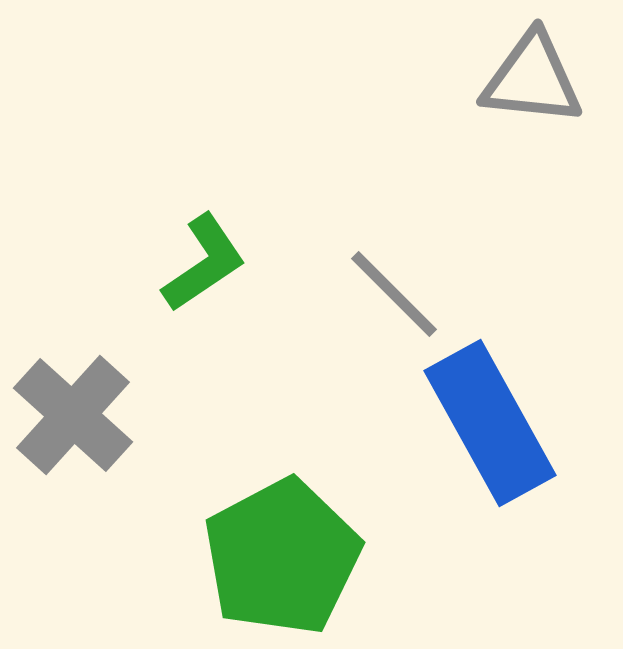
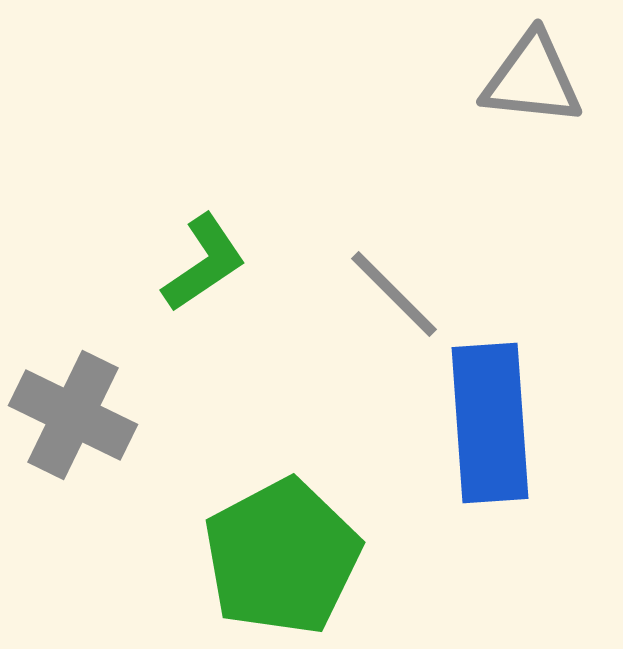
gray cross: rotated 16 degrees counterclockwise
blue rectangle: rotated 25 degrees clockwise
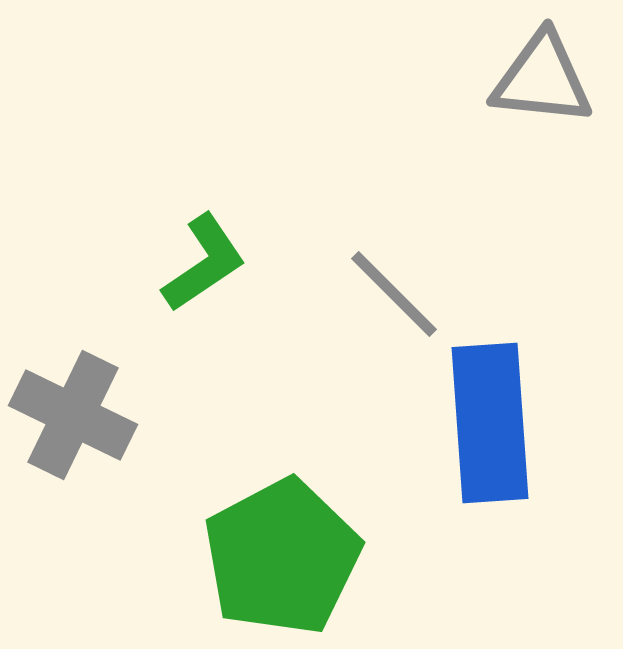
gray triangle: moved 10 px right
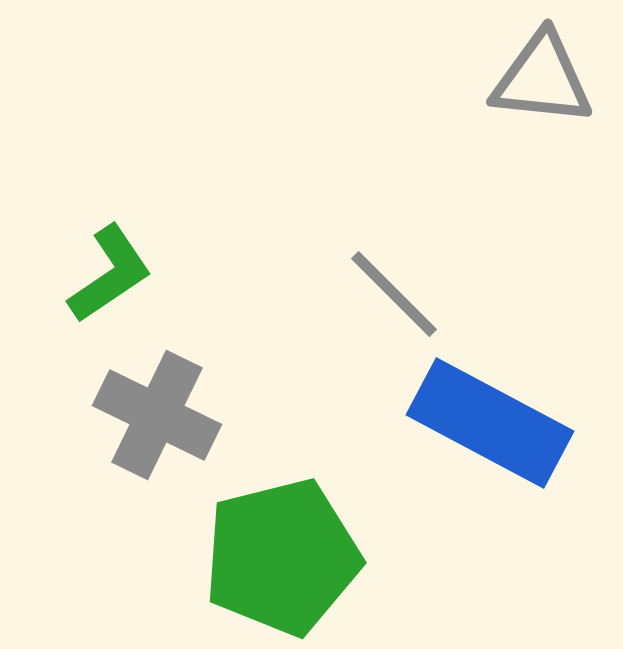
green L-shape: moved 94 px left, 11 px down
gray cross: moved 84 px right
blue rectangle: rotated 58 degrees counterclockwise
green pentagon: rotated 14 degrees clockwise
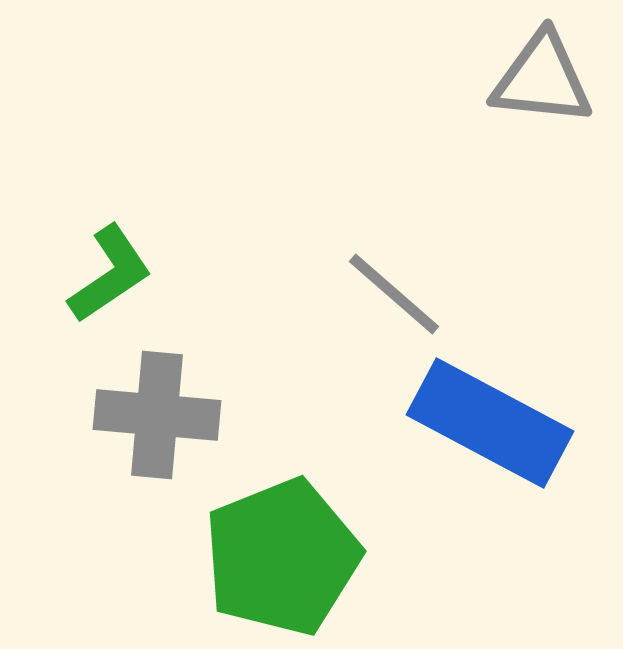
gray line: rotated 4 degrees counterclockwise
gray cross: rotated 21 degrees counterclockwise
green pentagon: rotated 8 degrees counterclockwise
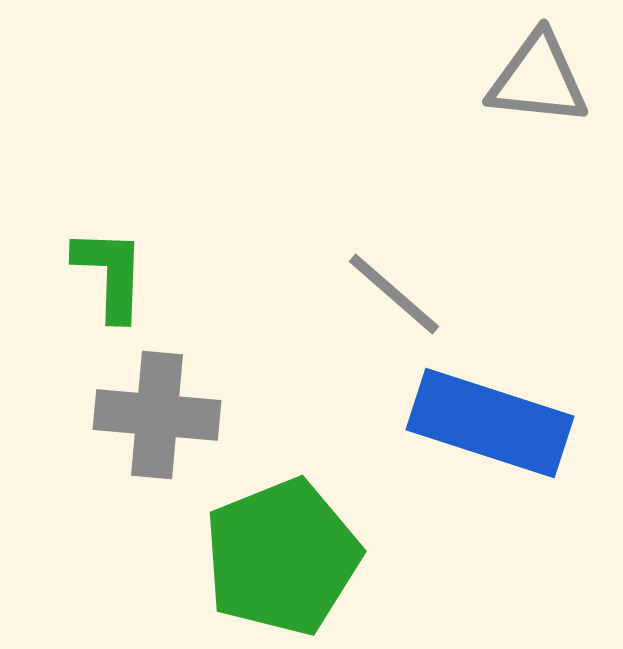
gray triangle: moved 4 px left
green L-shape: rotated 54 degrees counterclockwise
blue rectangle: rotated 10 degrees counterclockwise
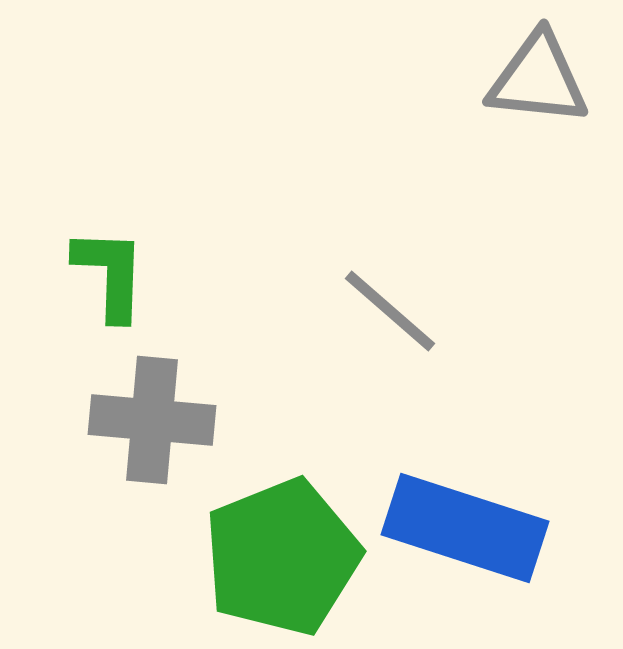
gray line: moved 4 px left, 17 px down
gray cross: moved 5 px left, 5 px down
blue rectangle: moved 25 px left, 105 px down
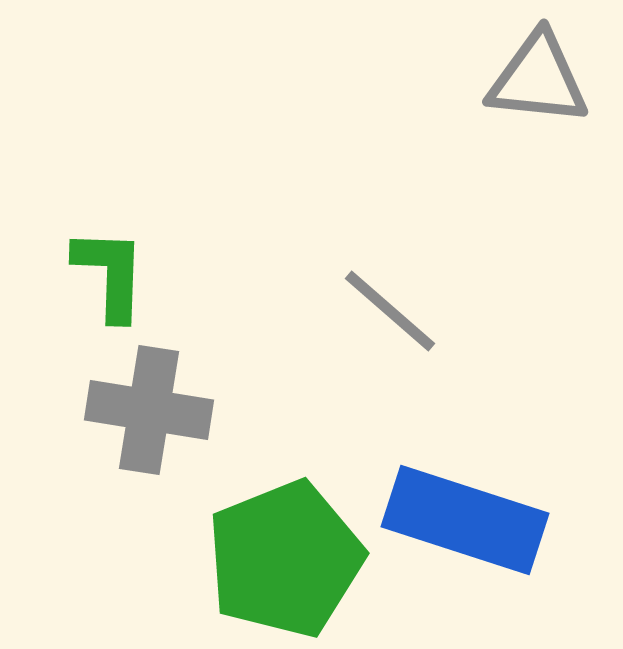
gray cross: moved 3 px left, 10 px up; rotated 4 degrees clockwise
blue rectangle: moved 8 px up
green pentagon: moved 3 px right, 2 px down
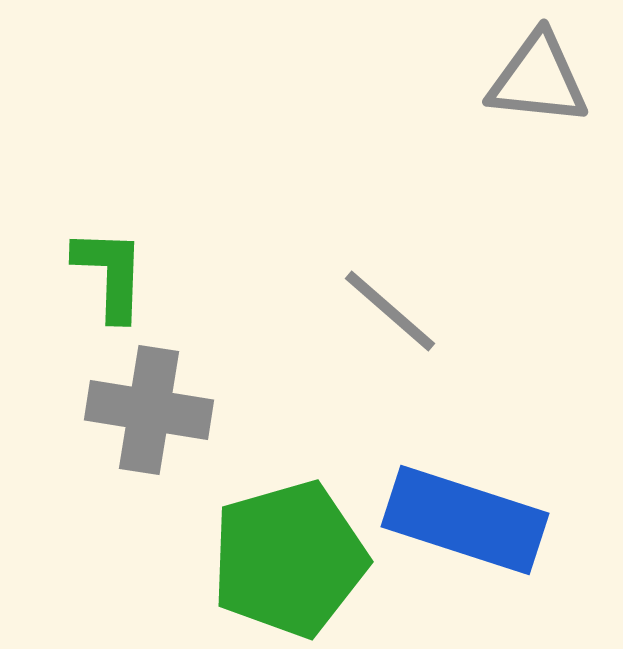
green pentagon: moved 4 px right; rotated 6 degrees clockwise
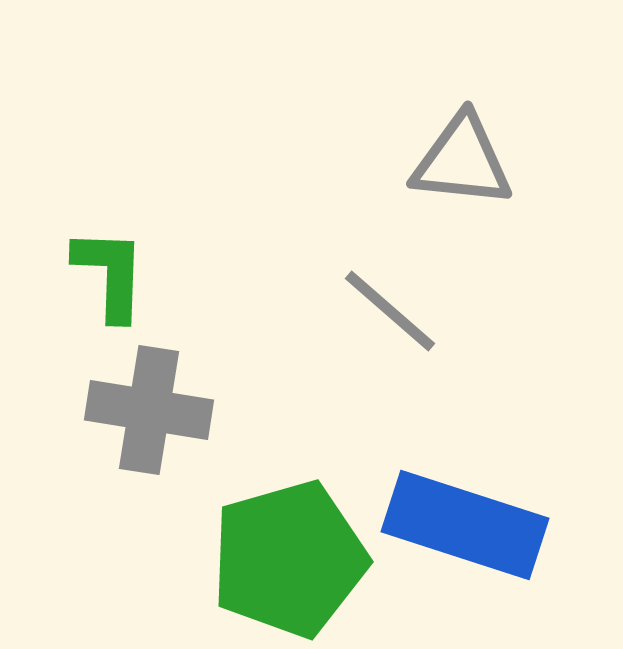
gray triangle: moved 76 px left, 82 px down
blue rectangle: moved 5 px down
